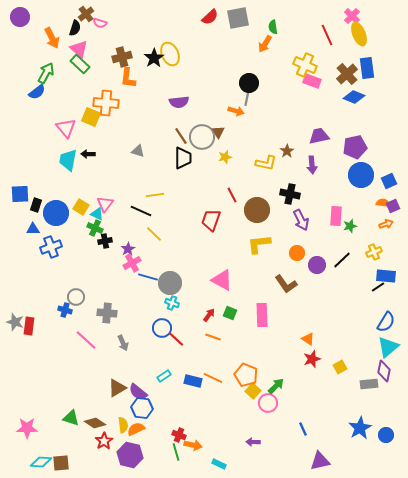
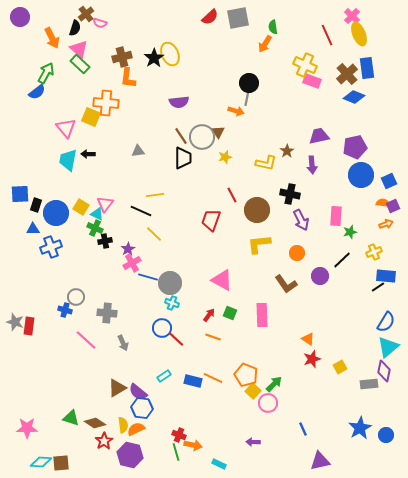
gray triangle at (138, 151): rotated 24 degrees counterclockwise
green star at (350, 226): moved 6 px down
purple circle at (317, 265): moved 3 px right, 11 px down
green arrow at (276, 386): moved 2 px left, 2 px up
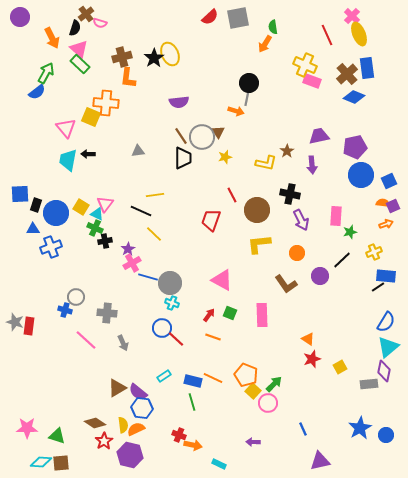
green triangle at (71, 418): moved 14 px left, 18 px down
green line at (176, 452): moved 16 px right, 50 px up
